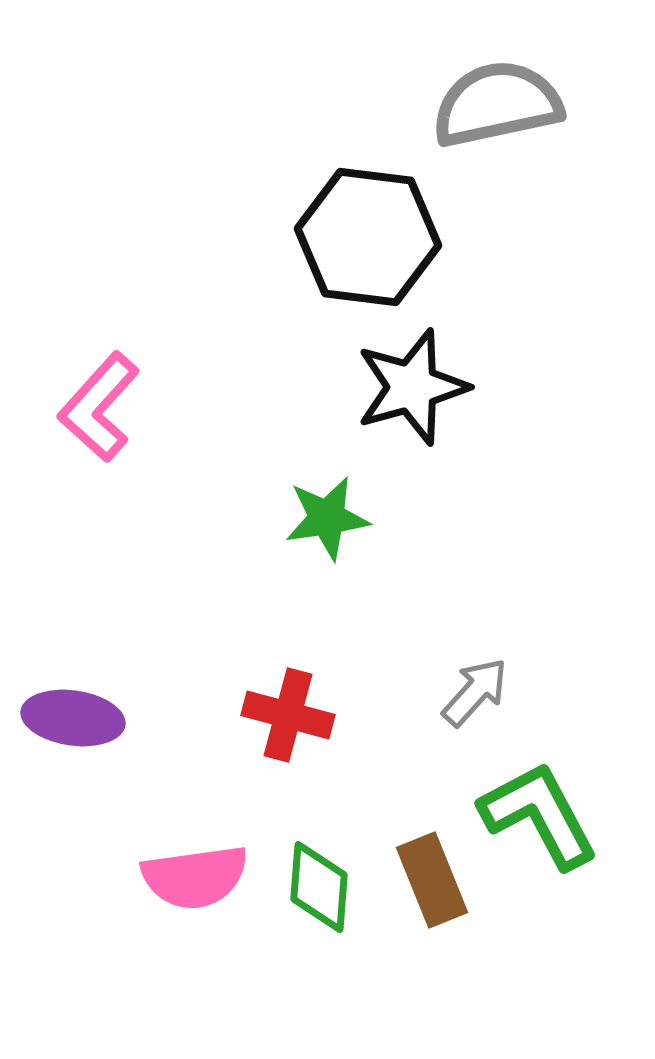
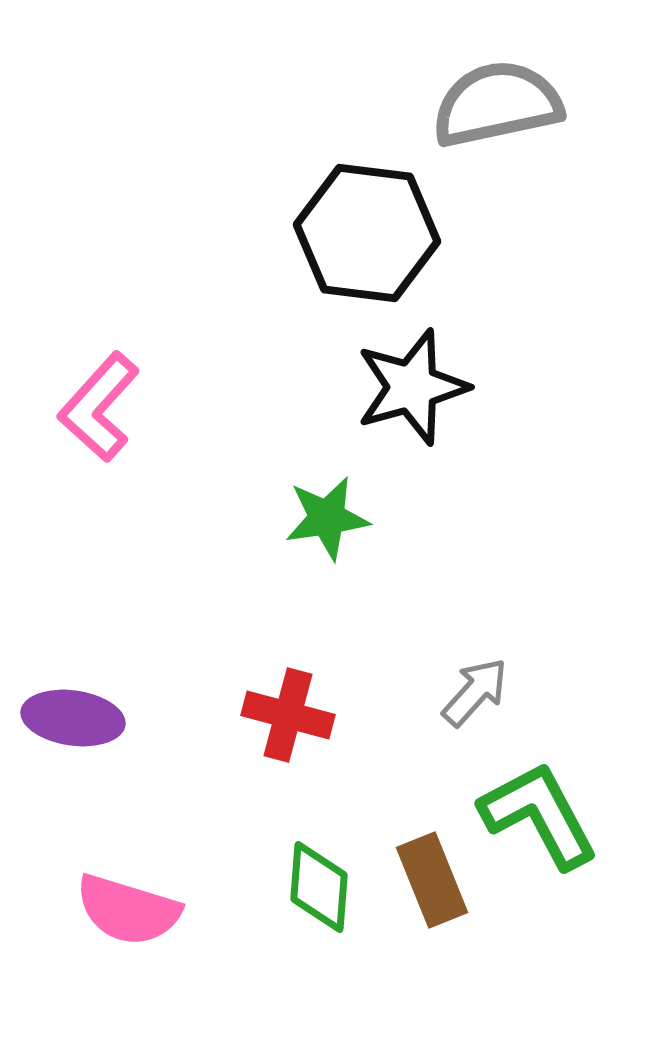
black hexagon: moved 1 px left, 4 px up
pink semicircle: moved 67 px left, 33 px down; rotated 25 degrees clockwise
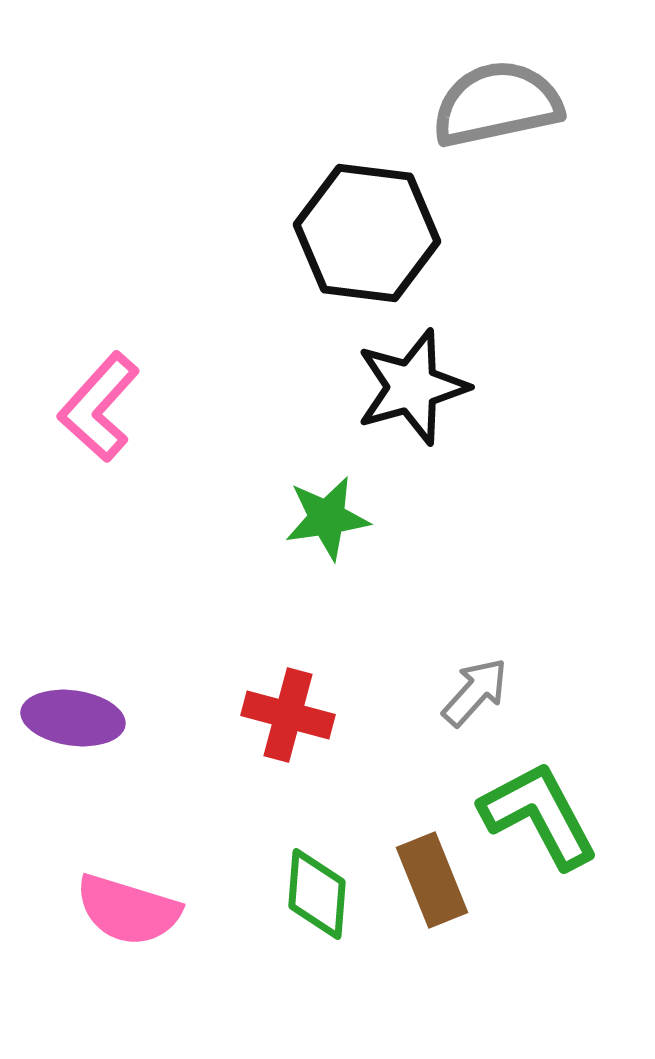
green diamond: moved 2 px left, 7 px down
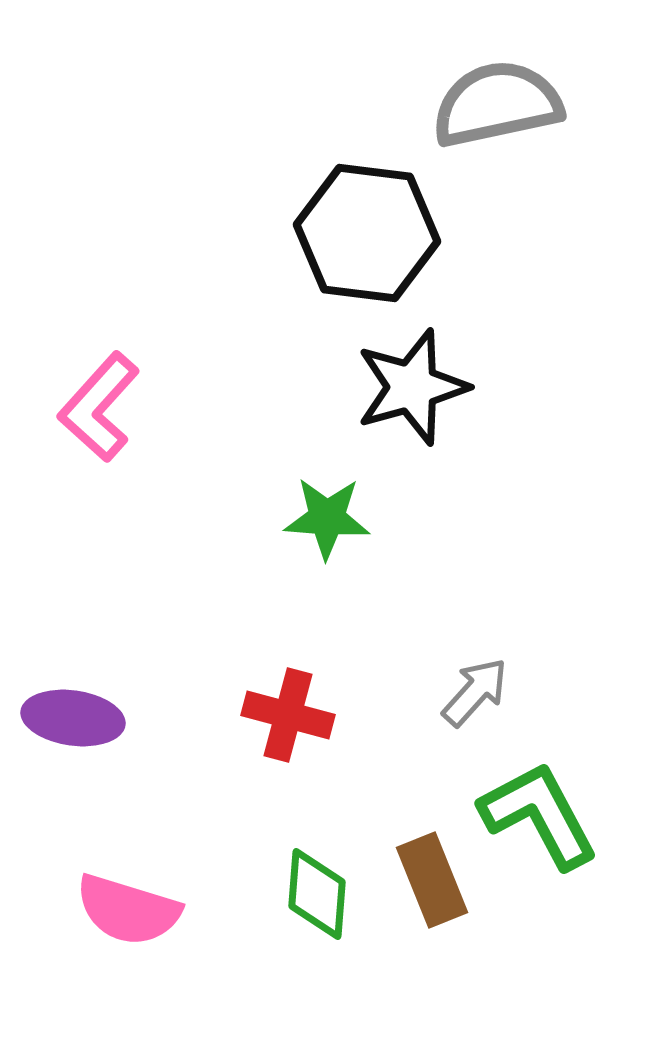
green star: rotated 12 degrees clockwise
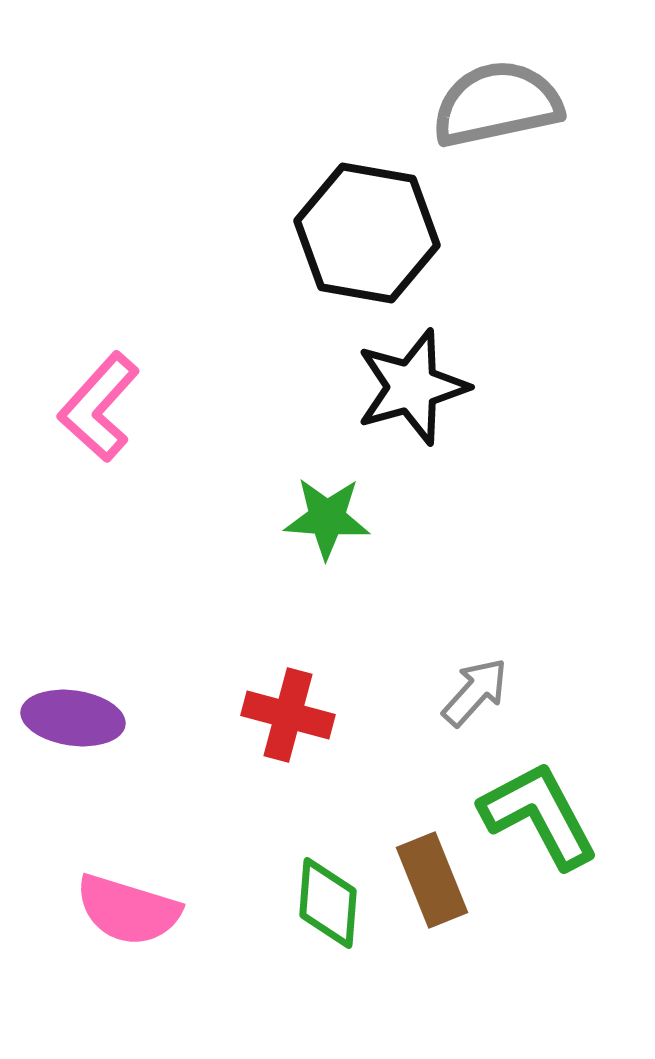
black hexagon: rotated 3 degrees clockwise
green diamond: moved 11 px right, 9 px down
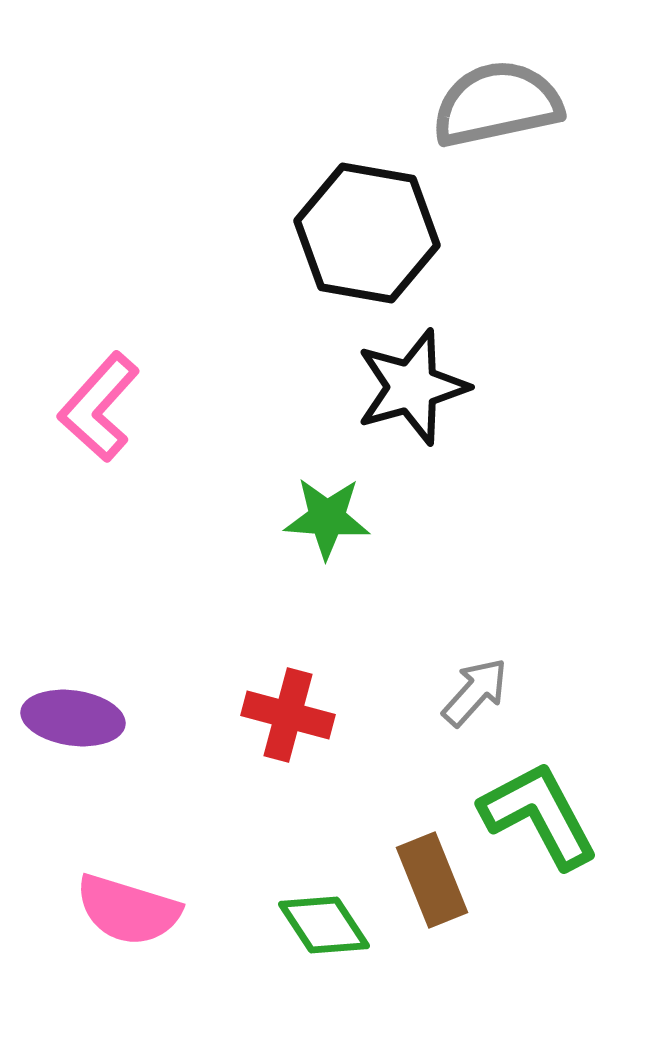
green diamond: moved 4 px left, 22 px down; rotated 38 degrees counterclockwise
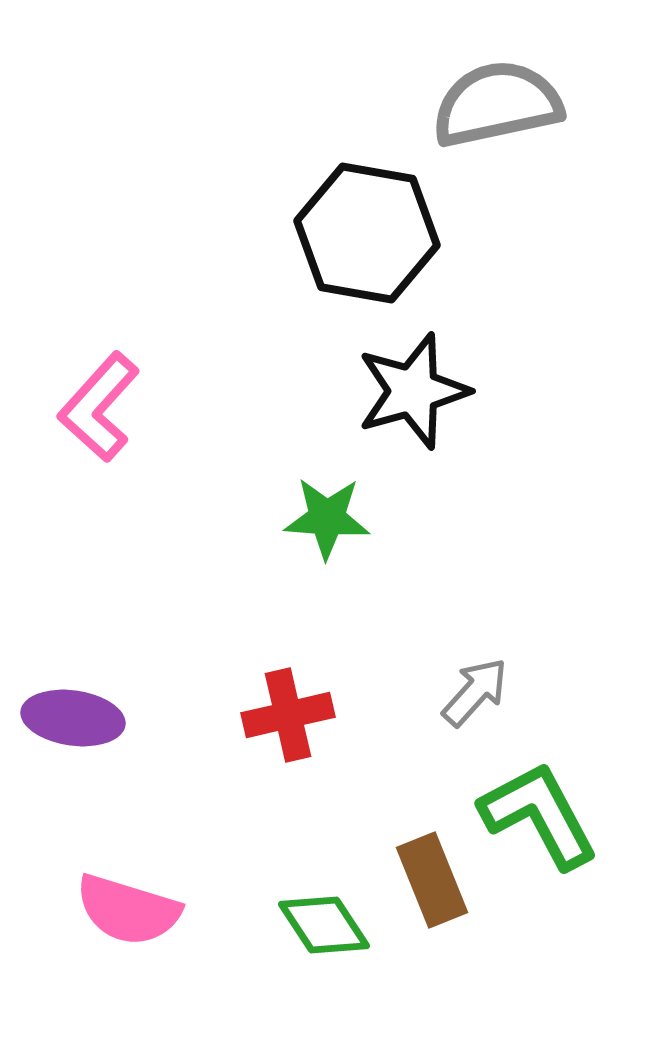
black star: moved 1 px right, 4 px down
red cross: rotated 28 degrees counterclockwise
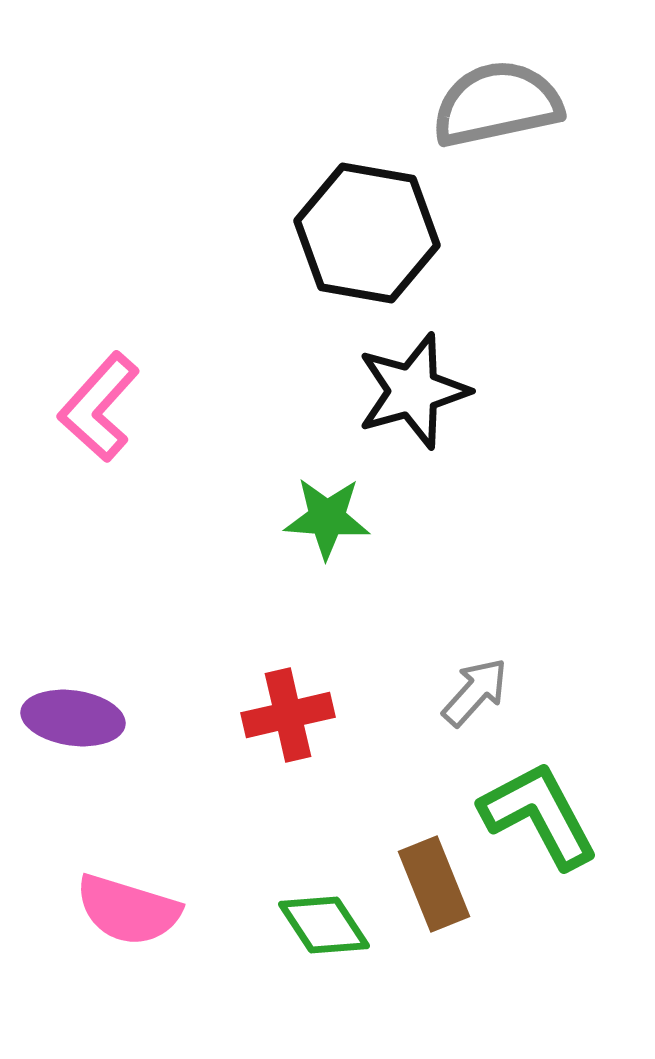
brown rectangle: moved 2 px right, 4 px down
